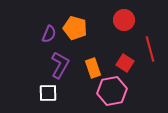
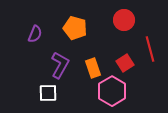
purple semicircle: moved 14 px left
red square: rotated 24 degrees clockwise
pink hexagon: rotated 20 degrees counterclockwise
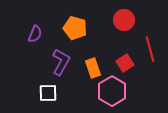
purple L-shape: moved 1 px right, 3 px up
